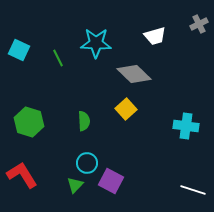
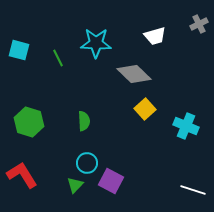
cyan square: rotated 10 degrees counterclockwise
yellow square: moved 19 px right
cyan cross: rotated 15 degrees clockwise
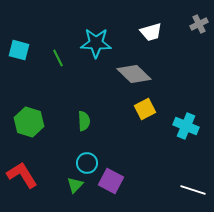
white trapezoid: moved 4 px left, 4 px up
yellow square: rotated 15 degrees clockwise
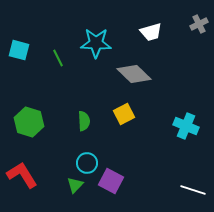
yellow square: moved 21 px left, 5 px down
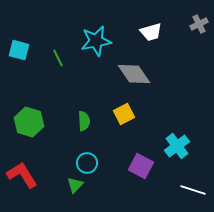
cyan star: moved 2 px up; rotated 12 degrees counterclockwise
gray diamond: rotated 12 degrees clockwise
cyan cross: moved 9 px left, 20 px down; rotated 30 degrees clockwise
purple square: moved 30 px right, 15 px up
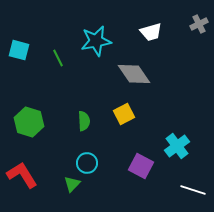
green triangle: moved 3 px left, 1 px up
